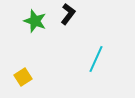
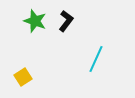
black L-shape: moved 2 px left, 7 px down
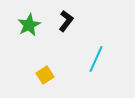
green star: moved 6 px left, 4 px down; rotated 25 degrees clockwise
yellow square: moved 22 px right, 2 px up
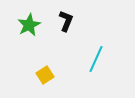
black L-shape: rotated 15 degrees counterclockwise
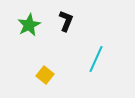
yellow square: rotated 18 degrees counterclockwise
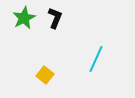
black L-shape: moved 11 px left, 3 px up
green star: moved 5 px left, 7 px up
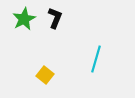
green star: moved 1 px down
cyan line: rotated 8 degrees counterclockwise
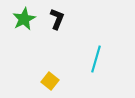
black L-shape: moved 2 px right, 1 px down
yellow square: moved 5 px right, 6 px down
